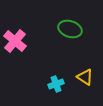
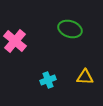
yellow triangle: rotated 30 degrees counterclockwise
cyan cross: moved 8 px left, 4 px up
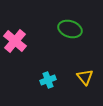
yellow triangle: rotated 48 degrees clockwise
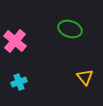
cyan cross: moved 29 px left, 2 px down
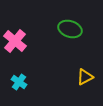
yellow triangle: rotated 42 degrees clockwise
cyan cross: rotated 35 degrees counterclockwise
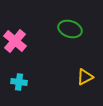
cyan cross: rotated 28 degrees counterclockwise
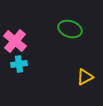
cyan cross: moved 18 px up; rotated 14 degrees counterclockwise
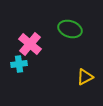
pink cross: moved 15 px right, 3 px down
